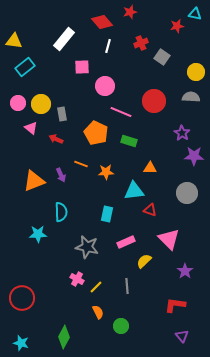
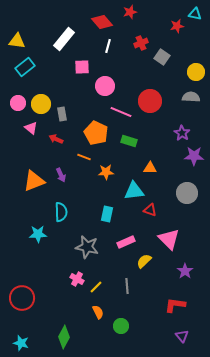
yellow triangle at (14, 41): moved 3 px right
red circle at (154, 101): moved 4 px left
orange line at (81, 164): moved 3 px right, 7 px up
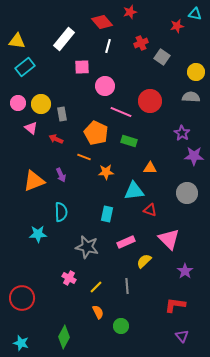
pink cross at (77, 279): moved 8 px left, 1 px up
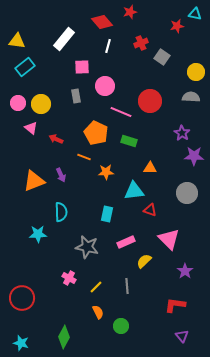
gray rectangle at (62, 114): moved 14 px right, 18 px up
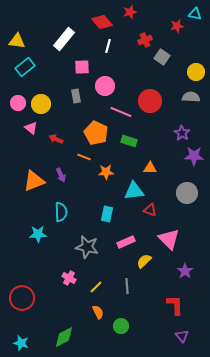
red cross at (141, 43): moved 4 px right, 3 px up
red L-shape at (175, 305): rotated 80 degrees clockwise
green diamond at (64, 337): rotated 35 degrees clockwise
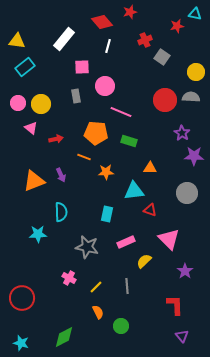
red circle at (150, 101): moved 15 px right, 1 px up
orange pentagon at (96, 133): rotated 20 degrees counterclockwise
red arrow at (56, 139): rotated 144 degrees clockwise
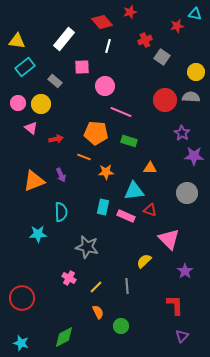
gray rectangle at (76, 96): moved 21 px left, 15 px up; rotated 40 degrees counterclockwise
cyan rectangle at (107, 214): moved 4 px left, 7 px up
pink rectangle at (126, 242): moved 26 px up; rotated 48 degrees clockwise
purple triangle at (182, 336): rotated 24 degrees clockwise
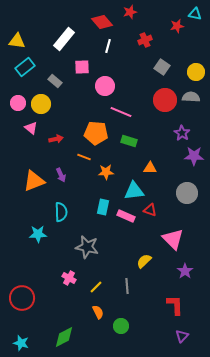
gray square at (162, 57): moved 10 px down
pink triangle at (169, 239): moved 4 px right
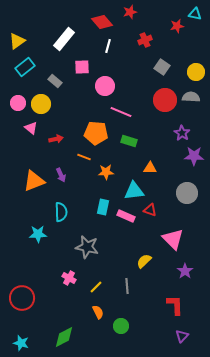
yellow triangle at (17, 41): rotated 42 degrees counterclockwise
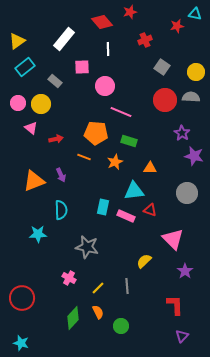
white line at (108, 46): moved 3 px down; rotated 16 degrees counterclockwise
purple star at (194, 156): rotated 12 degrees clockwise
orange star at (106, 172): moved 9 px right, 10 px up; rotated 21 degrees counterclockwise
cyan semicircle at (61, 212): moved 2 px up
yellow line at (96, 287): moved 2 px right, 1 px down
green diamond at (64, 337): moved 9 px right, 19 px up; rotated 20 degrees counterclockwise
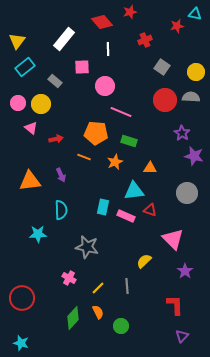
yellow triangle at (17, 41): rotated 18 degrees counterclockwise
orange triangle at (34, 181): moved 4 px left; rotated 15 degrees clockwise
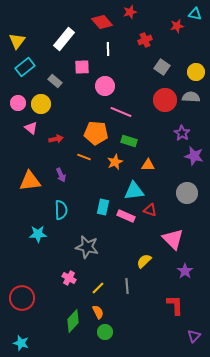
orange triangle at (150, 168): moved 2 px left, 3 px up
green diamond at (73, 318): moved 3 px down
green circle at (121, 326): moved 16 px left, 6 px down
purple triangle at (182, 336): moved 12 px right
